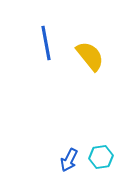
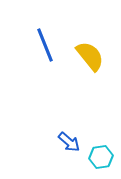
blue line: moved 1 px left, 2 px down; rotated 12 degrees counterclockwise
blue arrow: moved 18 px up; rotated 75 degrees counterclockwise
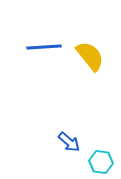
blue line: moved 1 px left, 2 px down; rotated 72 degrees counterclockwise
cyan hexagon: moved 5 px down; rotated 15 degrees clockwise
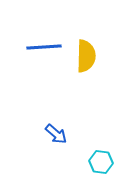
yellow semicircle: moved 4 px left; rotated 40 degrees clockwise
blue arrow: moved 13 px left, 8 px up
